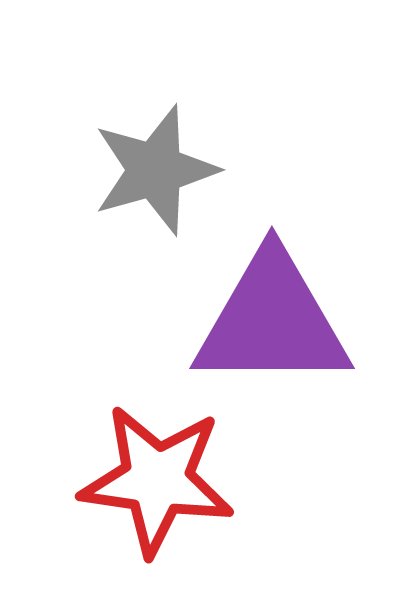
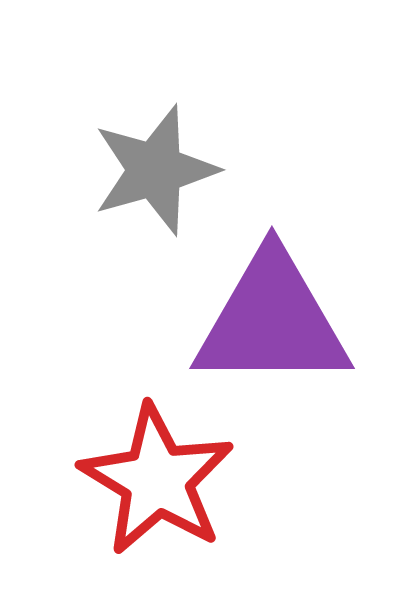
red star: rotated 23 degrees clockwise
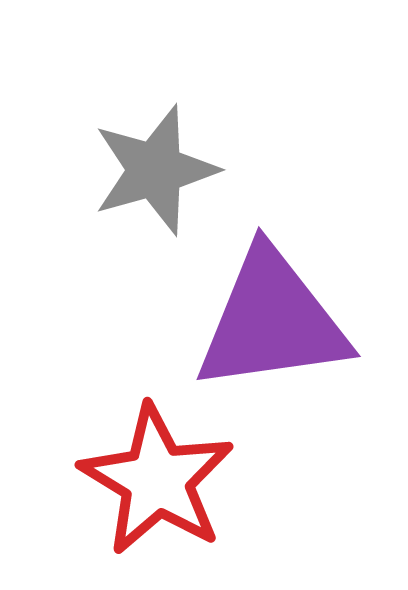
purple triangle: rotated 8 degrees counterclockwise
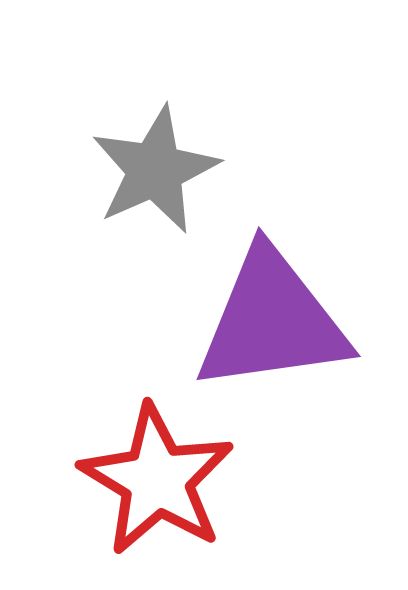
gray star: rotated 8 degrees counterclockwise
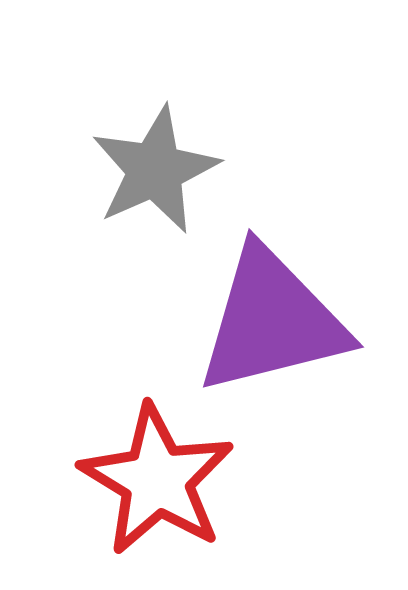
purple triangle: rotated 6 degrees counterclockwise
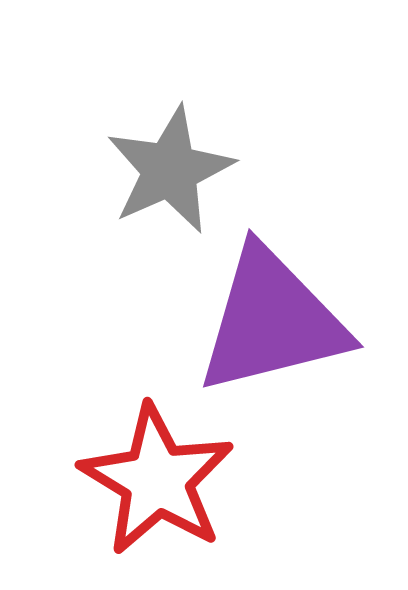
gray star: moved 15 px right
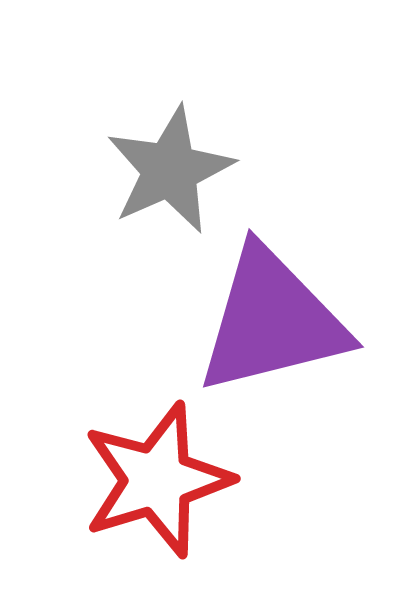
red star: rotated 24 degrees clockwise
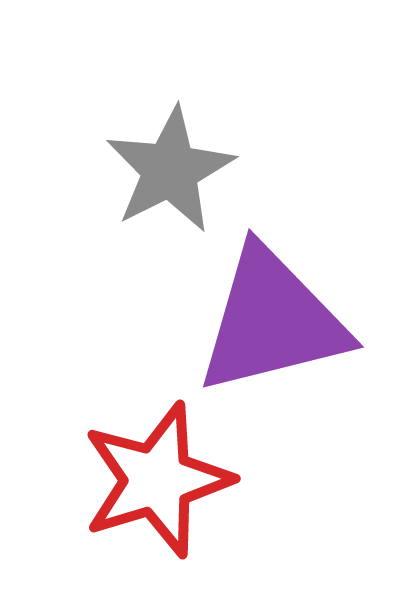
gray star: rotated 3 degrees counterclockwise
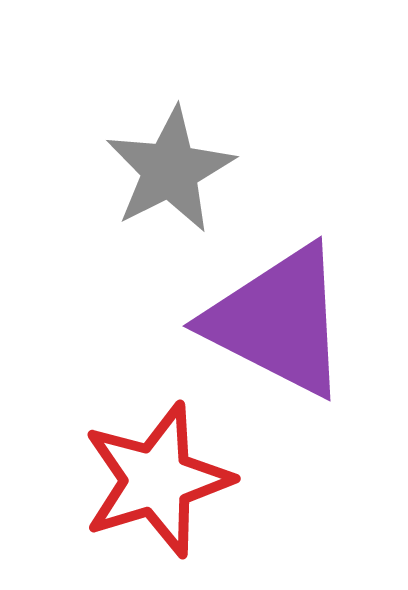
purple triangle: moved 6 px right; rotated 41 degrees clockwise
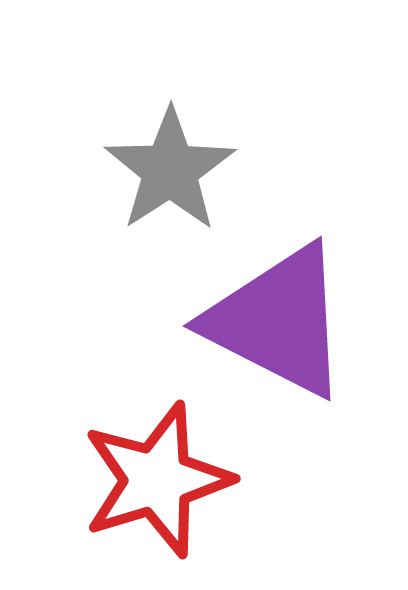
gray star: rotated 6 degrees counterclockwise
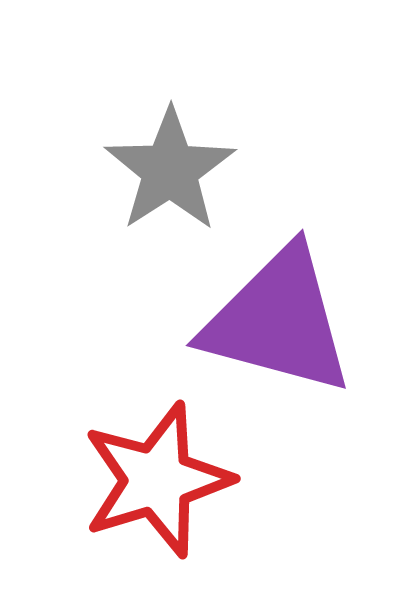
purple triangle: rotated 12 degrees counterclockwise
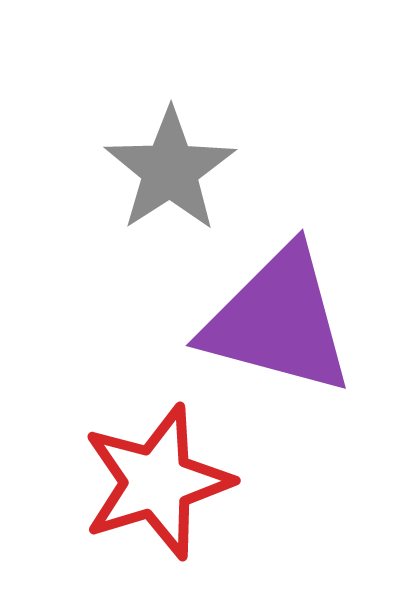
red star: moved 2 px down
